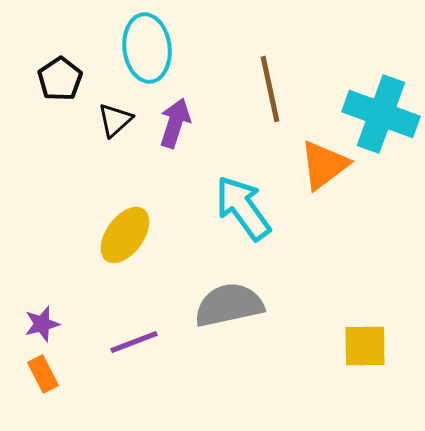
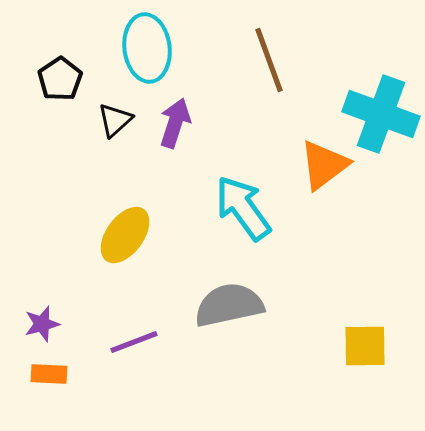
brown line: moved 1 px left, 29 px up; rotated 8 degrees counterclockwise
orange rectangle: moved 6 px right; rotated 60 degrees counterclockwise
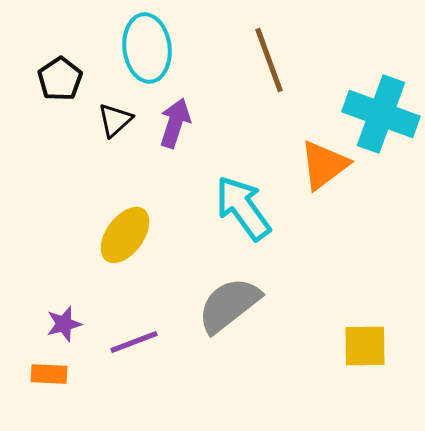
gray semicircle: rotated 26 degrees counterclockwise
purple star: moved 22 px right
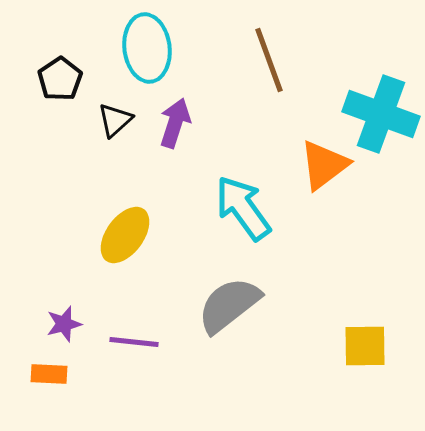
purple line: rotated 27 degrees clockwise
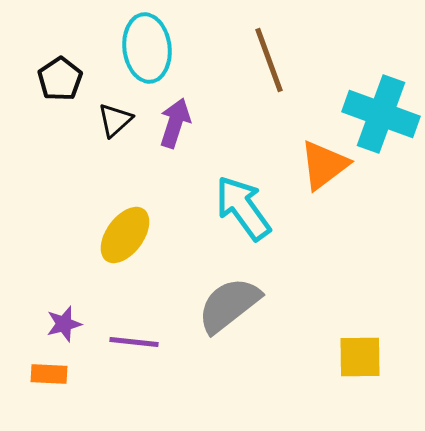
yellow square: moved 5 px left, 11 px down
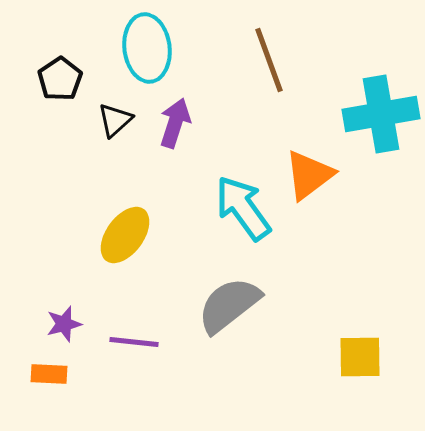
cyan cross: rotated 30 degrees counterclockwise
orange triangle: moved 15 px left, 10 px down
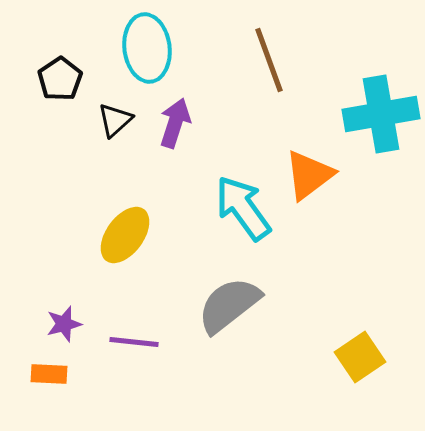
yellow square: rotated 33 degrees counterclockwise
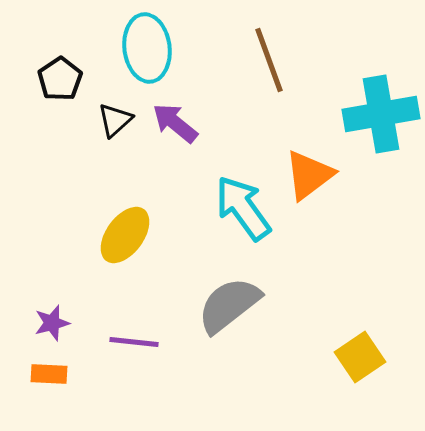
purple arrow: rotated 69 degrees counterclockwise
purple star: moved 12 px left, 1 px up
